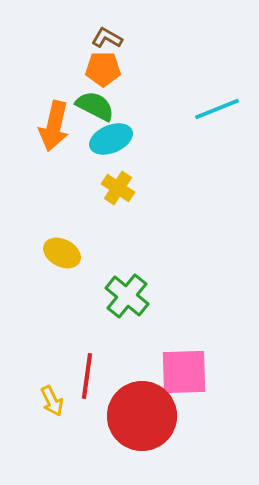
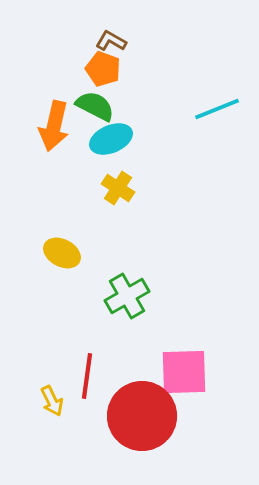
brown L-shape: moved 4 px right, 3 px down
orange pentagon: rotated 20 degrees clockwise
green cross: rotated 21 degrees clockwise
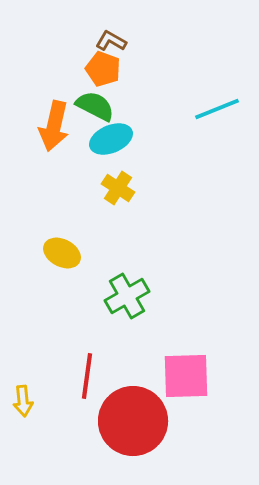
pink square: moved 2 px right, 4 px down
yellow arrow: moved 29 px left; rotated 20 degrees clockwise
red circle: moved 9 px left, 5 px down
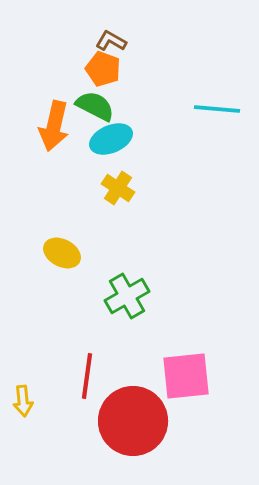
cyan line: rotated 27 degrees clockwise
pink square: rotated 4 degrees counterclockwise
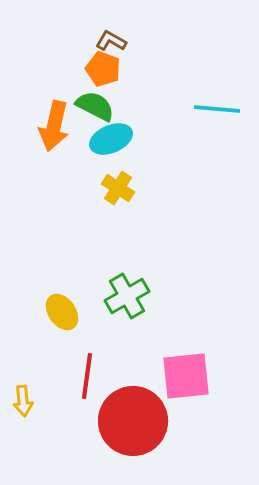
yellow ellipse: moved 59 px down; rotated 27 degrees clockwise
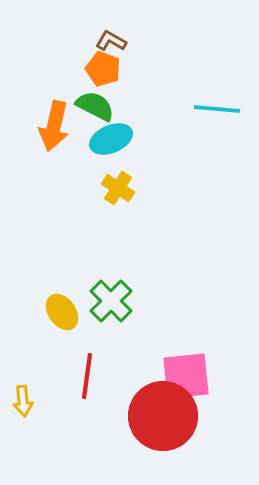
green cross: moved 16 px left, 5 px down; rotated 15 degrees counterclockwise
red circle: moved 30 px right, 5 px up
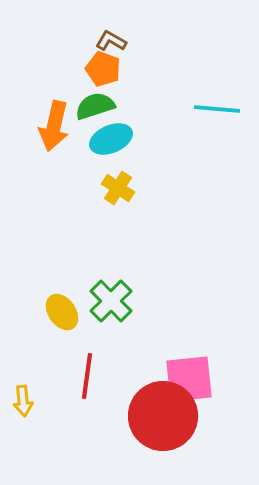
green semicircle: rotated 45 degrees counterclockwise
pink square: moved 3 px right, 3 px down
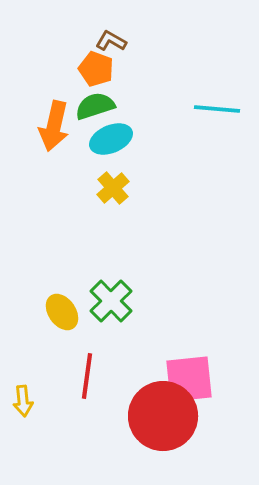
orange pentagon: moved 7 px left
yellow cross: moved 5 px left; rotated 16 degrees clockwise
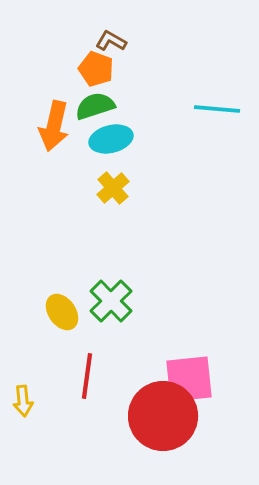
cyan ellipse: rotated 9 degrees clockwise
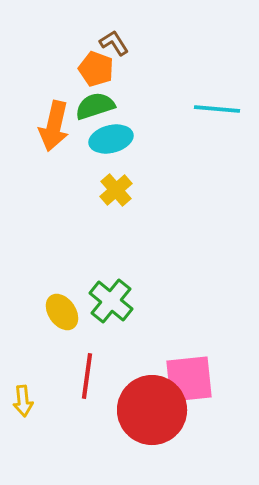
brown L-shape: moved 3 px right, 2 px down; rotated 28 degrees clockwise
yellow cross: moved 3 px right, 2 px down
green cross: rotated 6 degrees counterclockwise
red circle: moved 11 px left, 6 px up
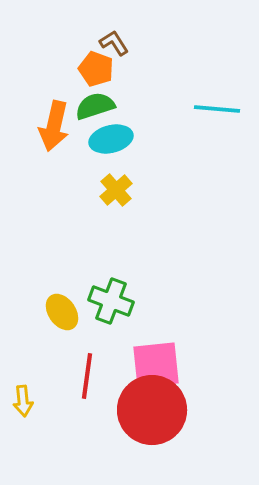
green cross: rotated 18 degrees counterclockwise
pink square: moved 33 px left, 14 px up
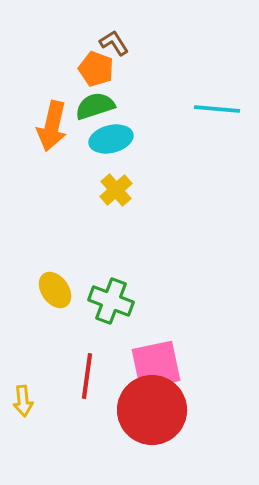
orange arrow: moved 2 px left
yellow ellipse: moved 7 px left, 22 px up
pink square: rotated 6 degrees counterclockwise
